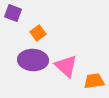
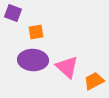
orange square: moved 2 px left, 1 px up; rotated 28 degrees clockwise
pink triangle: moved 1 px right, 1 px down
orange trapezoid: rotated 20 degrees counterclockwise
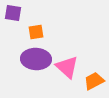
purple square: rotated 12 degrees counterclockwise
purple ellipse: moved 3 px right, 1 px up
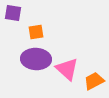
pink triangle: moved 2 px down
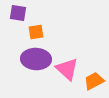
purple square: moved 5 px right
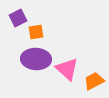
purple square: moved 5 px down; rotated 36 degrees counterclockwise
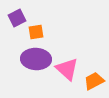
purple square: moved 1 px left
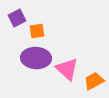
orange square: moved 1 px right, 1 px up
purple ellipse: moved 1 px up
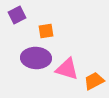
purple square: moved 3 px up
orange square: moved 9 px right
pink triangle: rotated 25 degrees counterclockwise
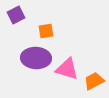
purple square: moved 1 px left
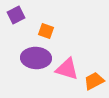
orange square: rotated 28 degrees clockwise
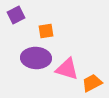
orange square: rotated 28 degrees counterclockwise
orange trapezoid: moved 2 px left, 2 px down
